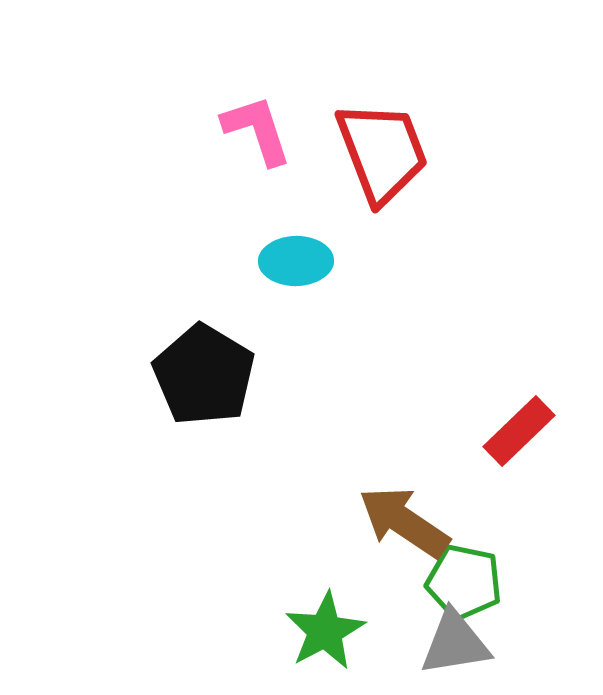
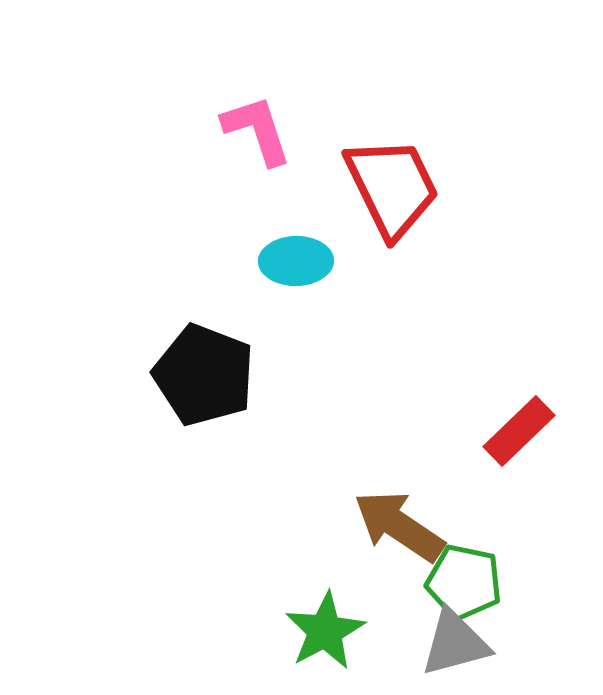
red trapezoid: moved 10 px right, 35 px down; rotated 5 degrees counterclockwise
black pentagon: rotated 10 degrees counterclockwise
brown arrow: moved 5 px left, 4 px down
gray triangle: rotated 6 degrees counterclockwise
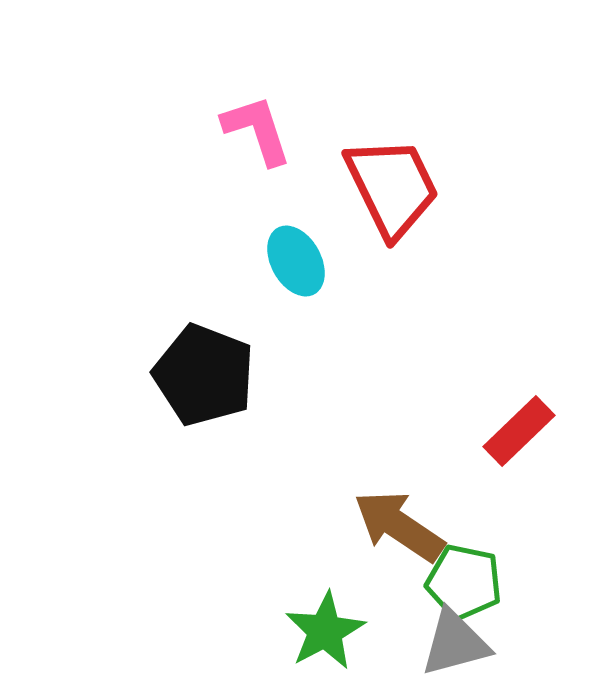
cyan ellipse: rotated 62 degrees clockwise
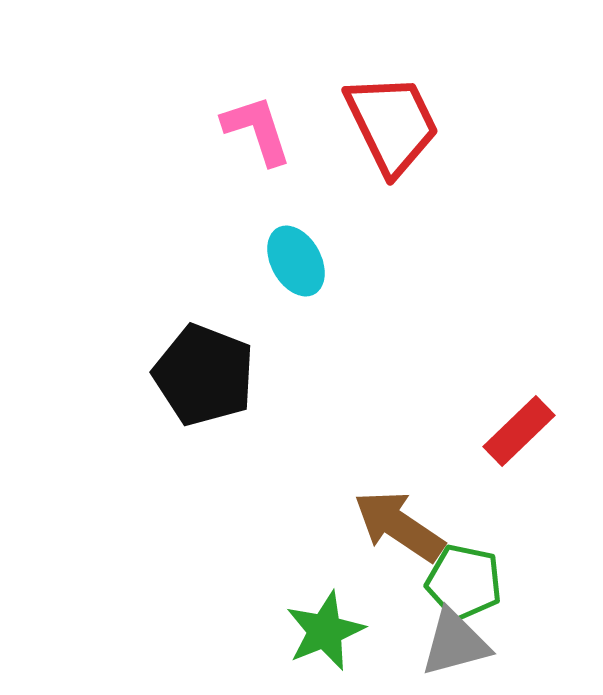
red trapezoid: moved 63 px up
green star: rotated 6 degrees clockwise
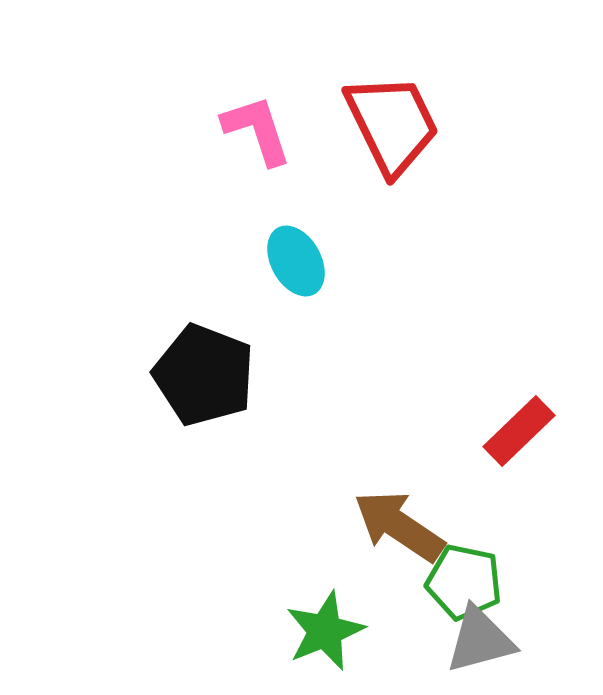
gray triangle: moved 25 px right, 3 px up
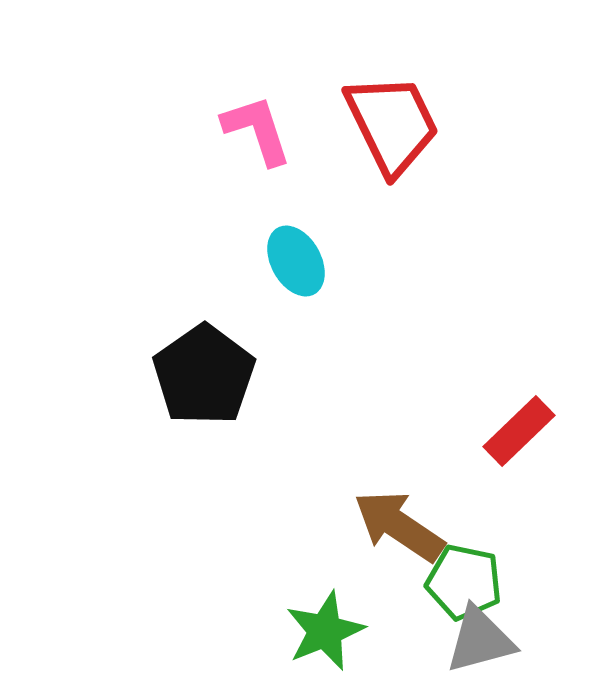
black pentagon: rotated 16 degrees clockwise
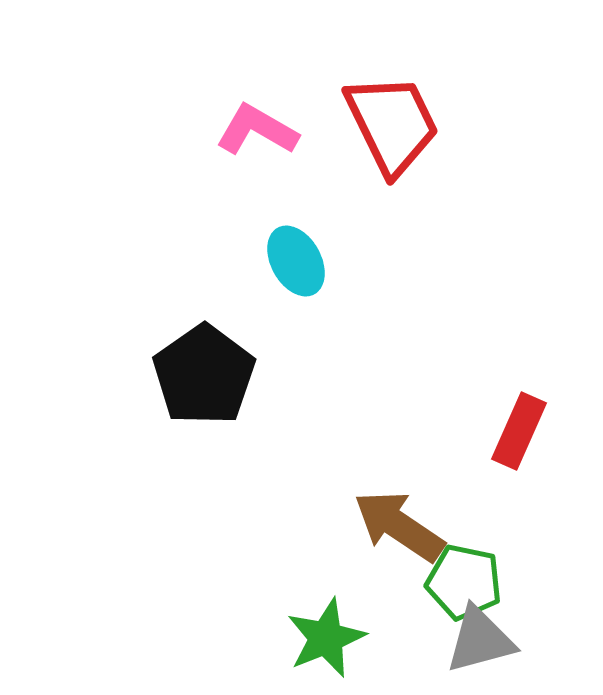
pink L-shape: rotated 42 degrees counterclockwise
red rectangle: rotated 22 degrees counterclockwise
green star: moved 1 px right, 7 px down
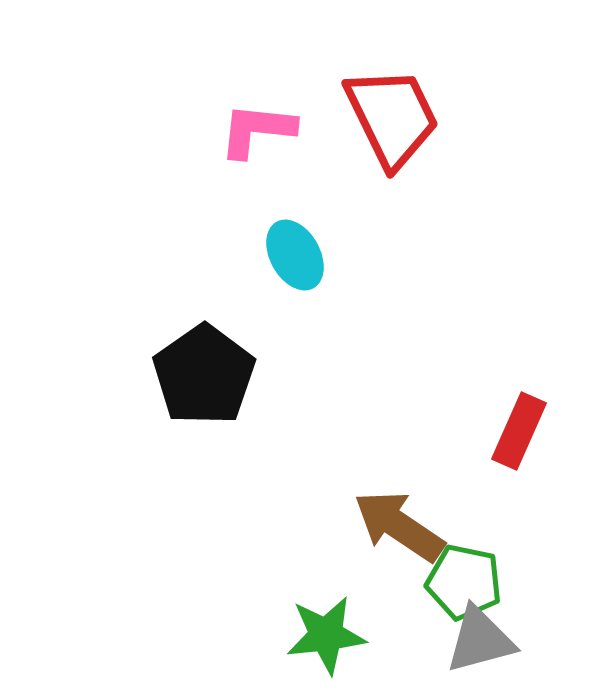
red trapezoid: moved 7 px up
pink L-shape: rotated 24 degrees counterclockwise
cyan ellipse: moved 1 px left, 6 px up
green star: moved 3 px up; rotated 16 degrees clockwise
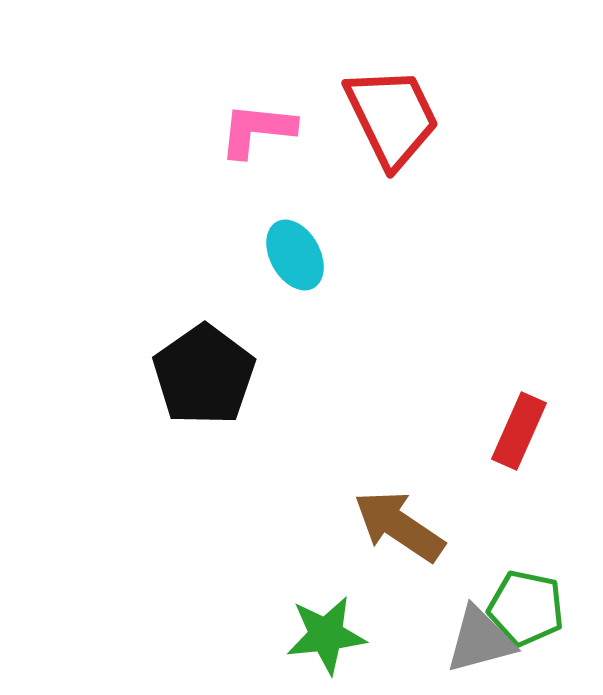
green pentagon: moved 62 px right, 26 px down
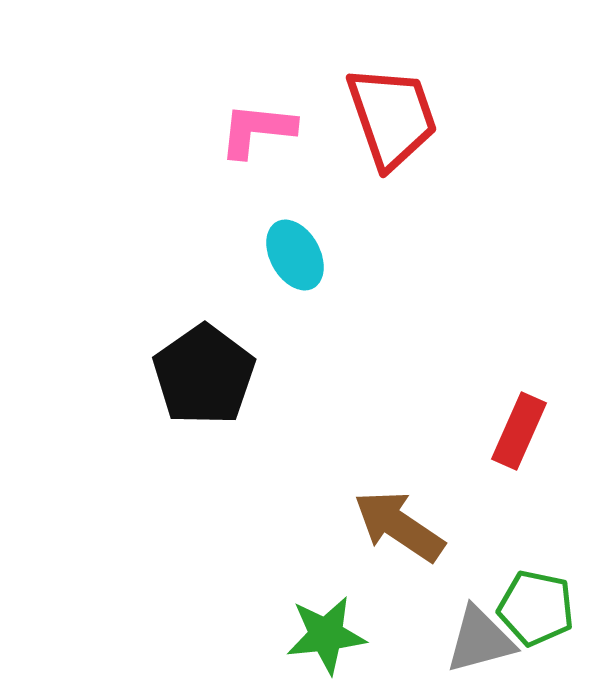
red trapezoid: rotated 7 degrees clockwise
green pentagon: moved 10 px right
